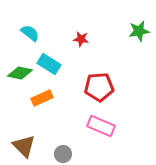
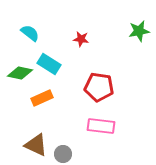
red pentagon: rotated 12 degrees clockwise
pink rectangle: rotated 16 degrees counterclockwise
brown triangle: moved 12 px right, 1 px up; rotated 20 degrees counterclockwise
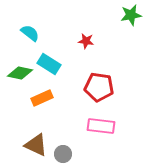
green star: moved 8 px left, 16 px up
red star: moved 5 px right, 2 px down
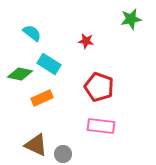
green star: moved 4 px down
cyan semicircle: moved 2 px right
green diamond: moved 1 px down
red pentagon: rotated 12 degrees clockwise
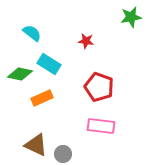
green star: moved 2 px up
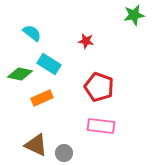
green star: moved 3 px right, 2 px up
gray circle: moved 1 px right, 1 px up
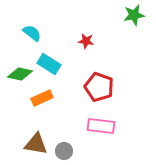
brown triangle: moved 1 px up; rotated 15 degrees counterclockwise
gray circle: moved 2 px up
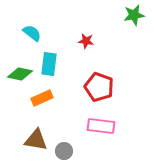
cyan rectangle: rotated 65 degrees clockwise
brown triangle: moved 4 px up
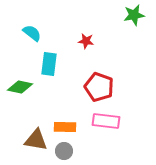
green diamond: moved 13 px down
orange rectangle: moved 23 px right, 29 px down; rotated 25 degrees clockwise
pink rectangle: moved 5 px right, 5 px up
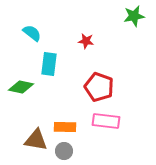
green star: moved 1 px down
green diamond: moved 1 px right
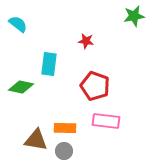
cyan semicircle: moved 14 px left, 9 px up
red pentagon: moved 4 px left, 1 px up
orange rectangle: moved 1 px down
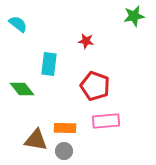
green diamond: moved 1 px right, 2 px down; rotated 40 degrees clockwise
pink rectangle: rotated 12 degrees counterclockwise
